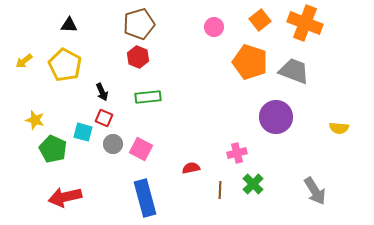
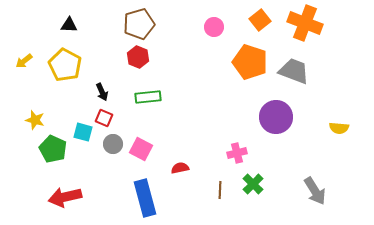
red semicircle: moved 11 px left
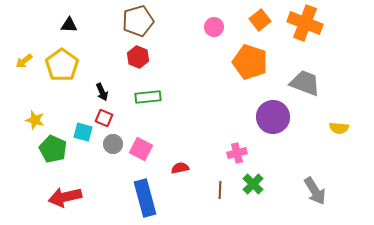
brown pentagon: moved 1 px left, 3 px up
yellow pentagon: moved 3 px left; rotated 8 degrees clockwise
gray trapezoid: moved 11 px right, 12 px down
purple circle: moved 3 px left
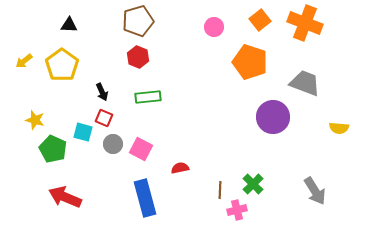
pink cross: moved 57 px down
red arrow: rotated 36 degrees clockwise
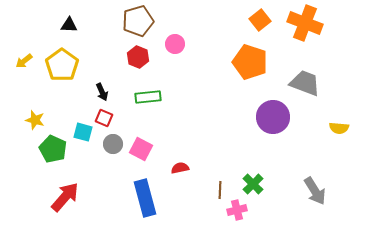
pink circle: moved 39 px left, 17 px down
red arrow: rotated 108 degrees clockwise
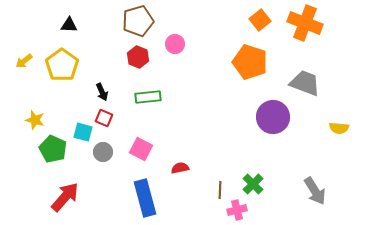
gray circle: moved 10 px left, 8 px down
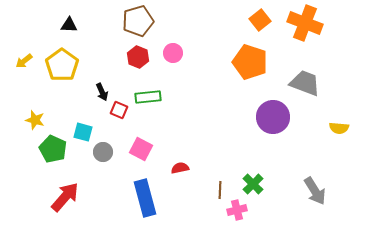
pink circle: moved 2 px left, 9 px down
red square: moved 15 px right, 8 px up
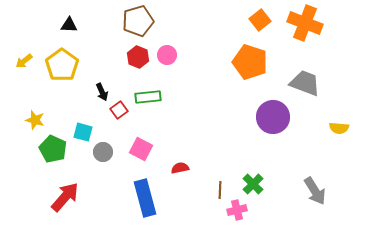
pink circle: moved 6 px left, 2 px down
red square: rotated 30 degrees clockwise
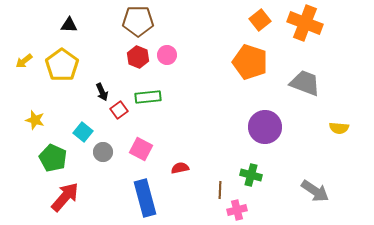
brown pentagon: rotated 16 degrees clockwise
purple circle: moved 8 px left, 10 px down
cyan square: rotated 24 degrees clockwise
green pentagon: moved 9 px down
green cross: moved 2 px left, 9 px up; rotated 30 degrees counterclockwise
gray arrow: rotated 24 degrees counterclockwise
